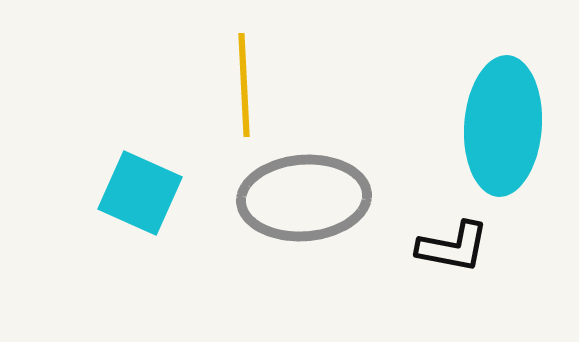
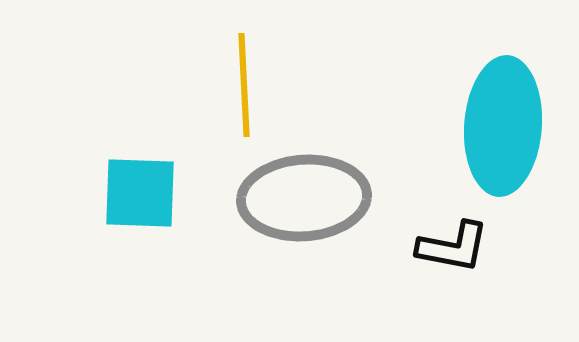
cyan square: rotated 22 degrees counterclockwise
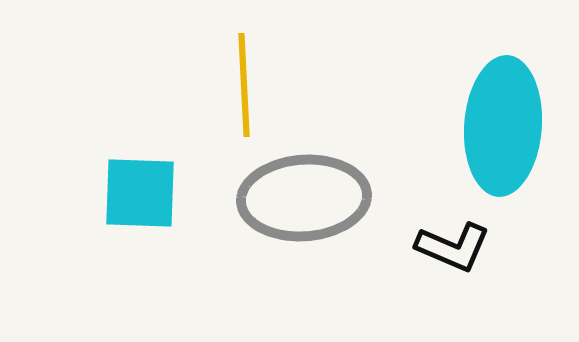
black L-shape: rotated 12 degrees clockwise
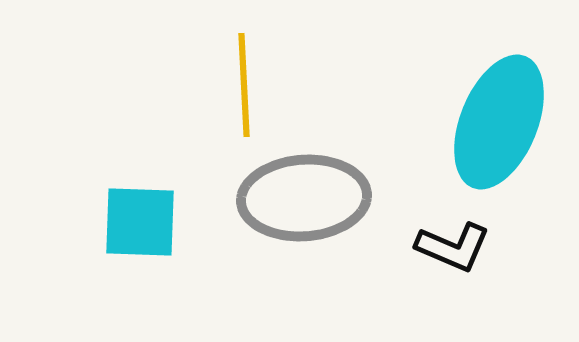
cyan ellipse: moved 4 px left, 4 px up; rotated 18 degrees clockwise
cyan square: moved 29 px down
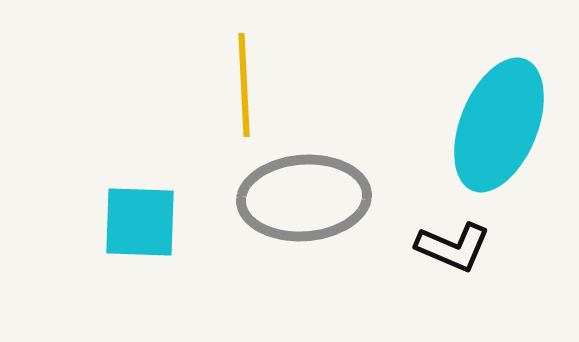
cyan ellipse: moved 3 px down
